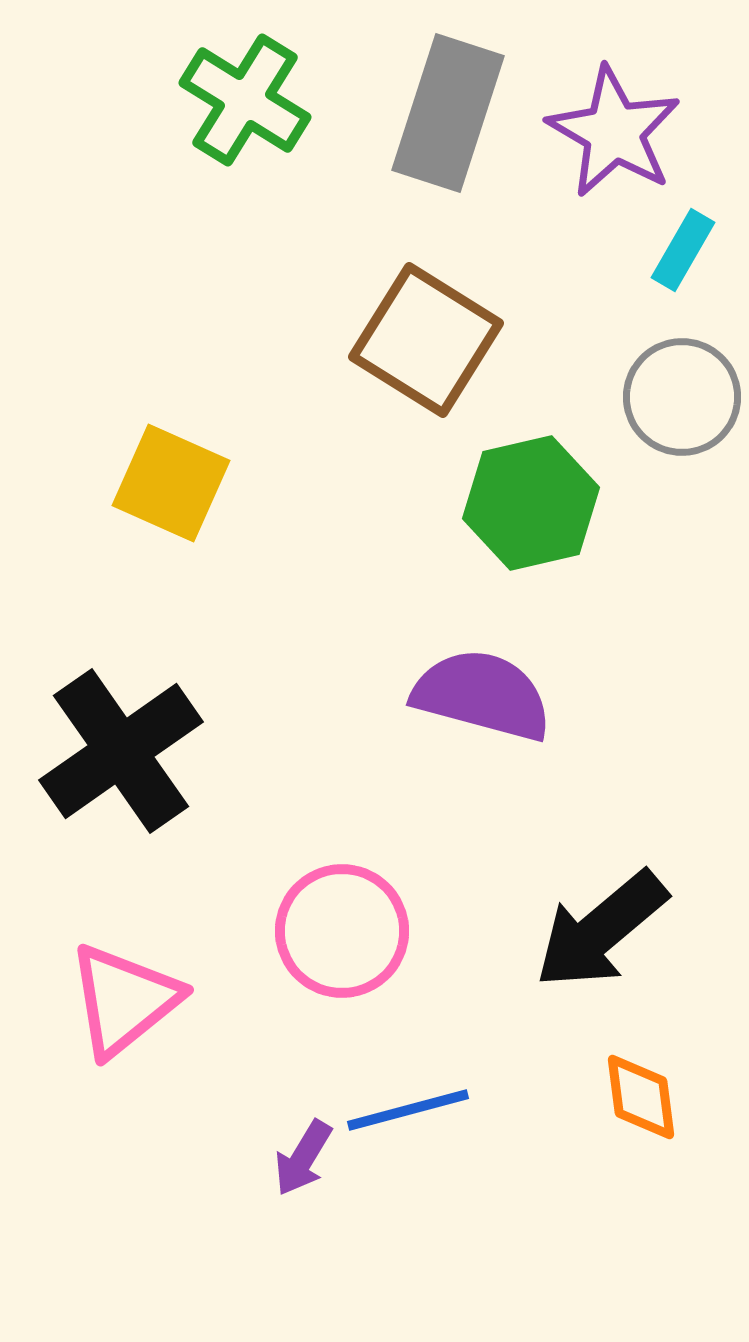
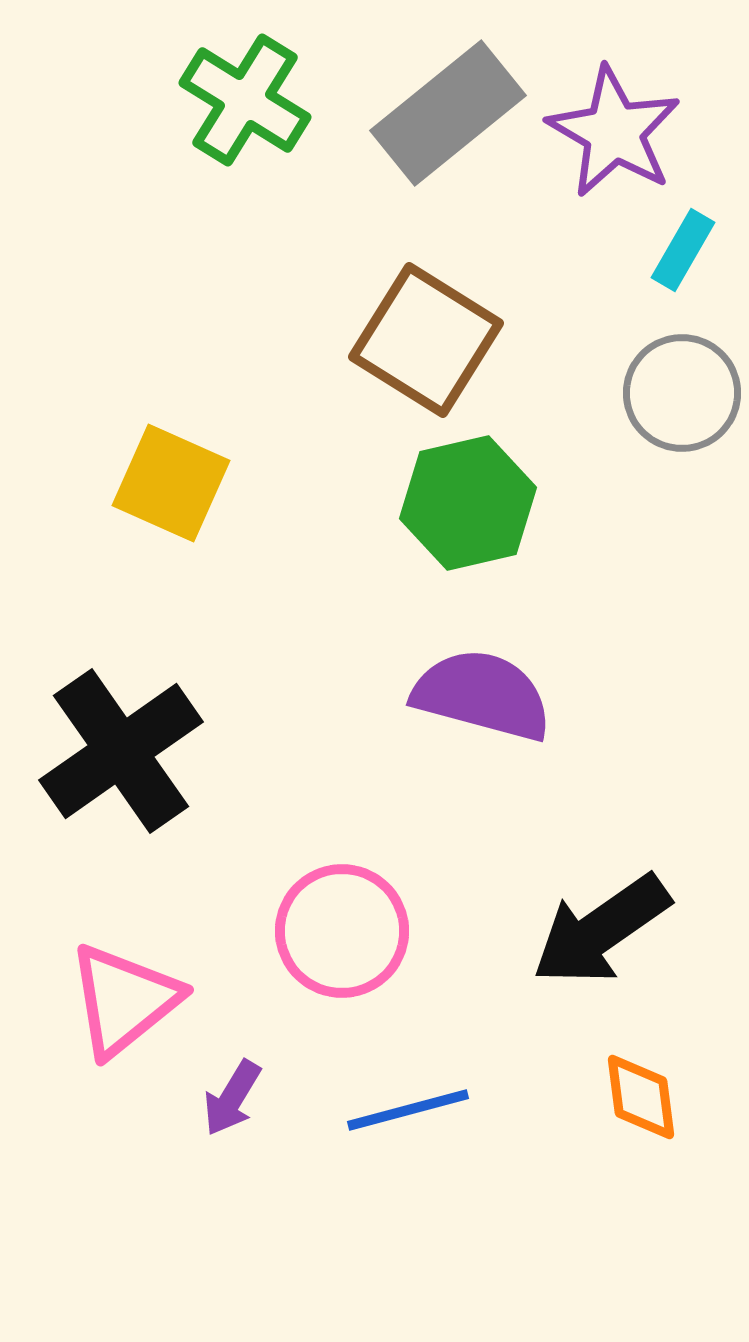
gray rectangle: rotated 33 degrees clockwise
gray circle: moved 4 px up
green hexagon: moved 63 px left
black arrow: rotated 5 degrees clockwise
purple arrow: moved 71 px left, 60 px up
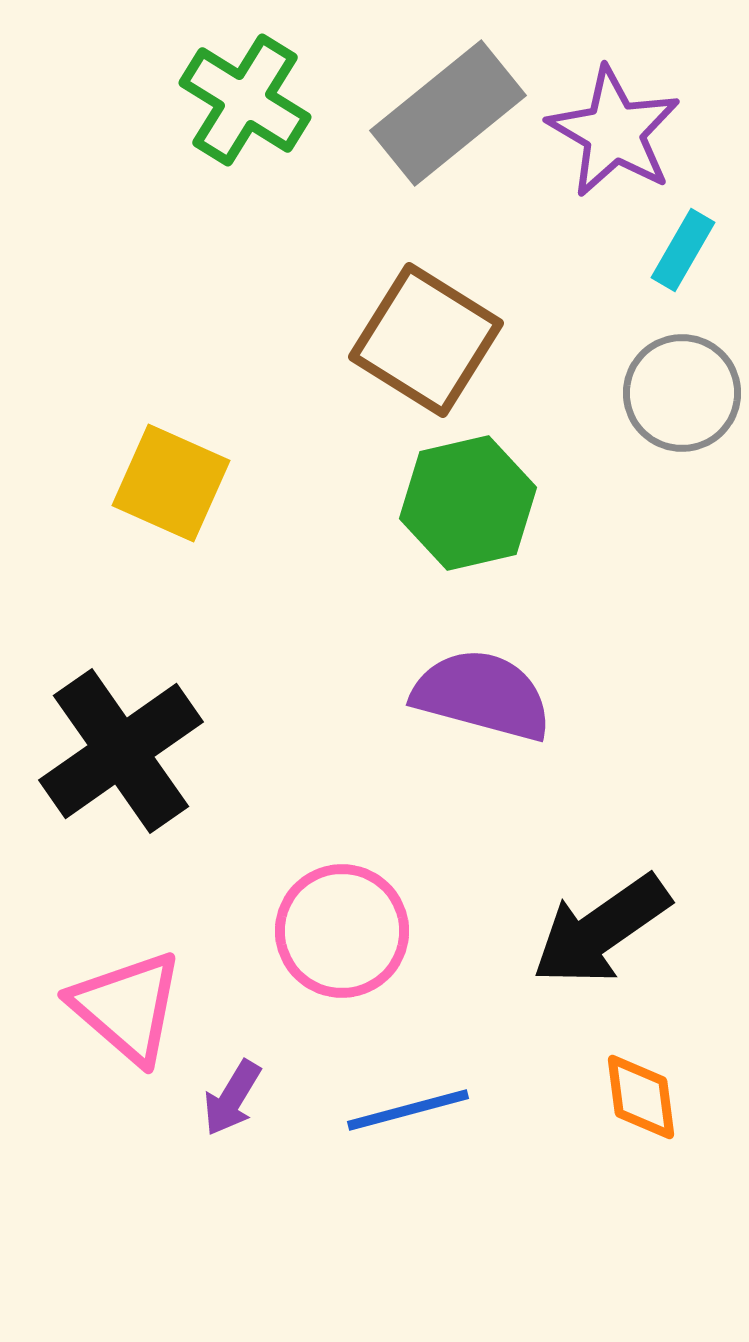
pink triangle: moved 3 px right, 7 px down; rotated 40 degrees counterclockwise
